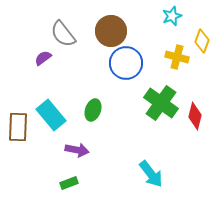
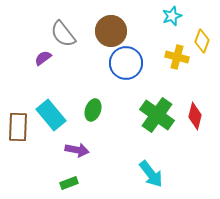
green cross: moved 4 px left, 12 px down
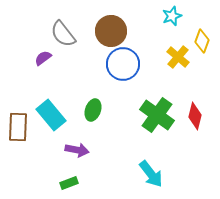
yellow cross: moved 1 px right; rotated 25 degrees clockwise
blue circle: moved 3 px left, 1 px down
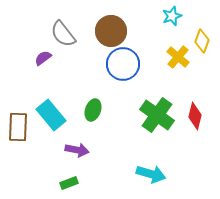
cyan arrow: rotated 36 degrees counterclockwise
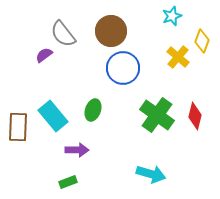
purple semicircle: moved 1 px right, 3 px up
blue circle: moved 4 px down
cyan rectangle: moved 2 px right, 1 px down
purple arrow: rotated 10 degrees counterclockwise
green rectangle: moved 1 px left, 1 px up
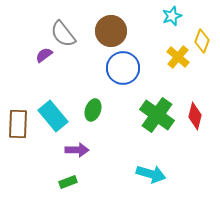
brown rectangle: moved 3 px up
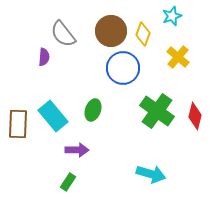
yellow diamond: moved 59 px left, 7 px up
purple semicircle: moved 2 px down; rotated 132 degrees clockwise
green cross: moved 4 px up
green rectangle: rotated 36 degrees counterclockwise
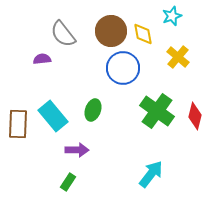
yellow diamond: rotated 30 degrees counterclockwise
purple semicircle: moved 2 px left, 2 px down; rotated 102 degrees counterclockwise
cyan arrow: rotated 68 degrees counterclockwise
